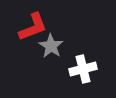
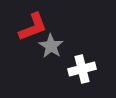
white cross: moved 1 px left
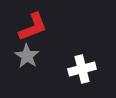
gray star: moved 24 px left, 10 px down
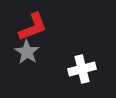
gray star: moved 4 px up
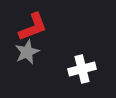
gray star: rotated 15 degrees clockwise
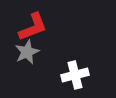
white cross: moved 7 px left, 6 px down
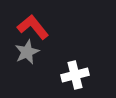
red L-shape: rotated 108 degrees counterclockwise
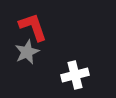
red L-shape: rotated 20 degrees clockwise
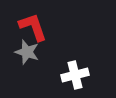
gray star: rotated 30 degrees counterclockwise
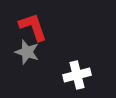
white cross: moved 2 px right
